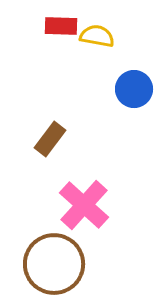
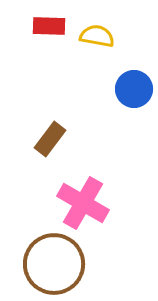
red rectangle: moved 12 px left
pink cross: moved 1 px left, 2 px up; rotated 12 degrees counterclockwise
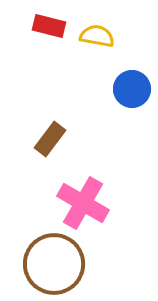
red rectangle: rotated 12 degrees clockwise
blue circle: moved 2 px left
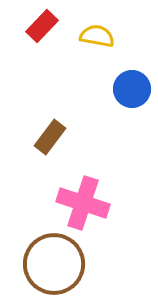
red rectangle: moved 7 px left; rotated 60 degrees counterclockwise
brown rectangle: moved 2 px up
pink cross: rotated 12 degrees counterclockwise
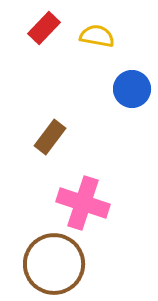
red rectangle: moved 2 px right, 2 px down
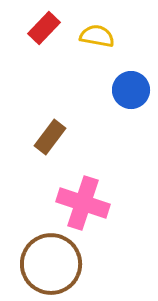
blue circle: moved 1 px left, 1 px down
brown circle: moved 3 px left
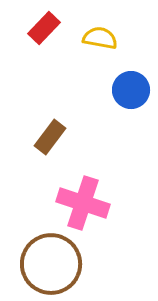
yellow semicircle: moved 3 px right, 2 px down
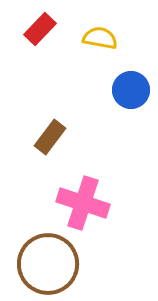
red rectangle: moved 4 px left, 1 px down
brown circle: moved 3 px left
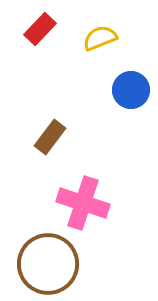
yellow semicircle: rotated 32 degrees counterclockwise
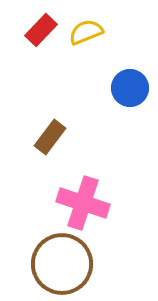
red rectangle: moved 1 px right, 1 px down
yellow semicircle: moved 14 px left, 6 px up
blue circle: moved 1 px left, 2 px up
brown circle: moved 14 px right
